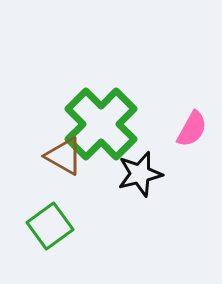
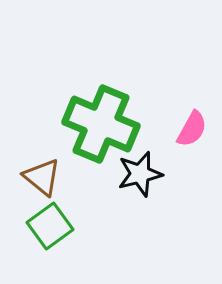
green cross: rotated 22 degrees counterclockwise
brown triangle: moved 22 px left, 21 px down; rotated 9 degrees clockwise
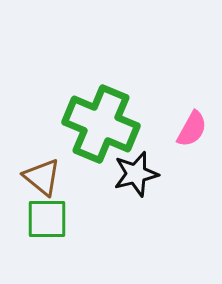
black star: moved 4 px left
green square: moved 3 px left, 7 px up; rotated 36 degrees clockwise
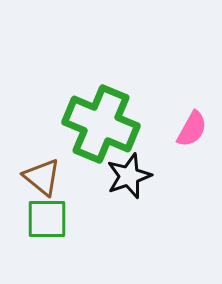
black star: moved 7 px left, 2 px down; rotated 6 degrees counterclockwise
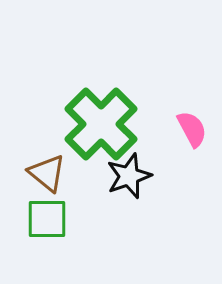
green cross: rotated 22 degrees clockwise
pink semicircle: rotated 57 degrees counterclockwise
brown triangle: moved 5 px right, 4 px up
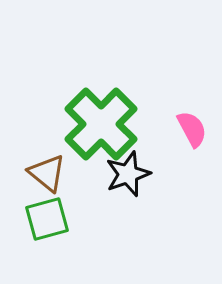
black star: moved 1 px left, 2 px up
green square: rotated 15 degrees counterclockwise
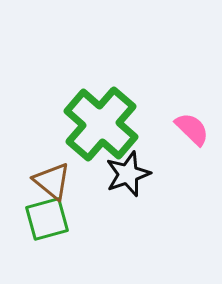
green cross: rotated 4 degrees counterclockwise
pink semicircle: rotated 18 degrees counterclockwise
brown triangle: moved 5 px right, 8 px down
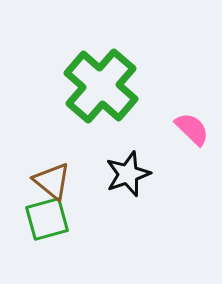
green cross: moved 38 px up
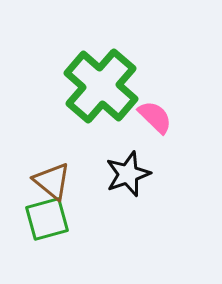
pink semicircle: moved 37 px left, 12 px up
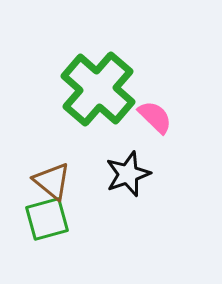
green cross: moved 3 px left, 3 px down
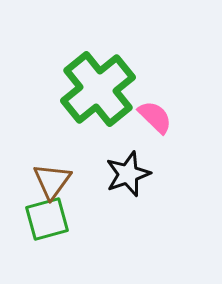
green cross: rotated 10 degrees clockwise
brown triangle: rotated 27 degrees clockwise
